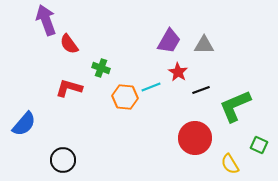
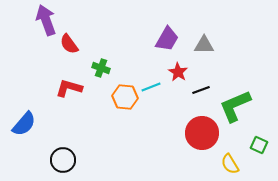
purple trapezoid: moved 2 px left, 2 px up
red circle: moved 7 px right, 5 px up
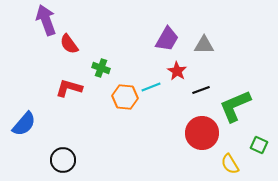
red star: moved 1 px left, 1 px up
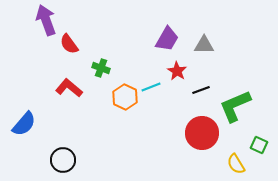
red L-shape: rotated 24 degrees clockwise
orange hexagon: rotated 20 degrees clockwise
yellow semicircle: moved 6 px right
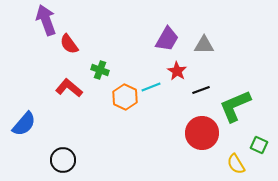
green cross: moved 1 px left, 2 px down
